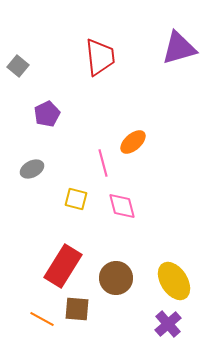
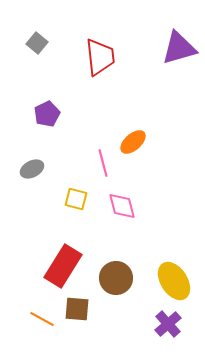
gray square: moved 19 px right, 23 px up
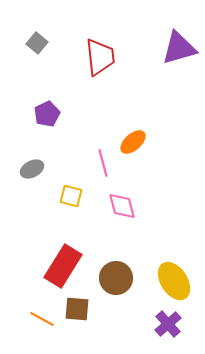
yellow square: moved 5 px left, 3 px up
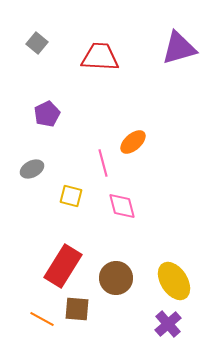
red trapezoid: rotated 81 degrees counterclockwise
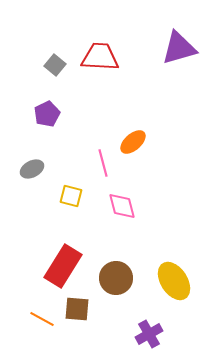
gray square: moved 18 px right, 22 px down
purple cross: moved 19 px left, 10 px down; rotated 12 degrees clockwise
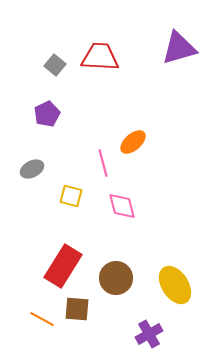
yellow ellipse: moved 1 px right, 4 px down
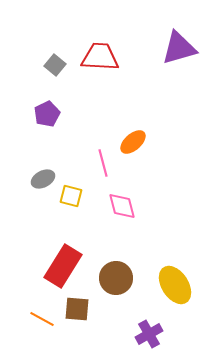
gray ellipse: moved 11 px right, 10 px down
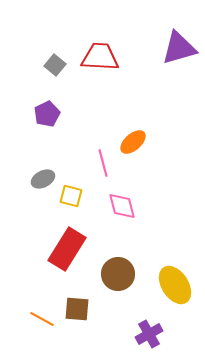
red rectangle: moved 4 px right, 17 px up
brown circle: moved 2 px right, 4 px up
